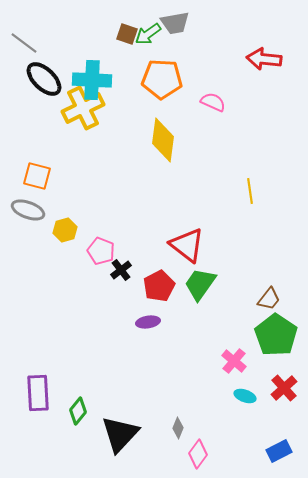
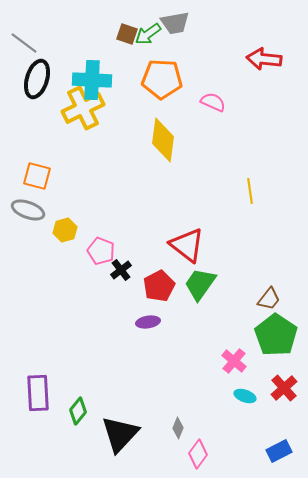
black ellipse: moved 7 px left; rotated 63 degrees clockwise
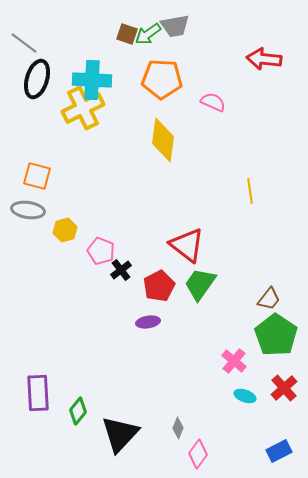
gray trapezoid: moved 3 px down
gray ellipse: rotated 12 degrees counterclockwise
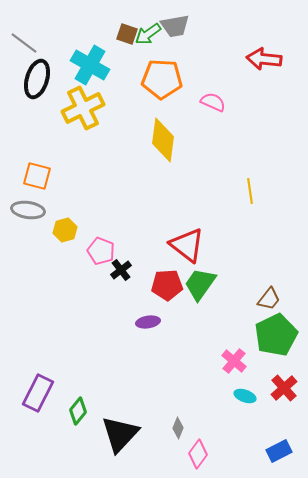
cyan cross: moved 2 px left, 15 px up; rotated 27 degrees clockwise
red pentagon: moved 8 px right, 1 px up; rotated 24 degrees clockwise
green pentagon: rotated 12 degrees clockwise
purple rectangle: rotated 30 degrees clockwise
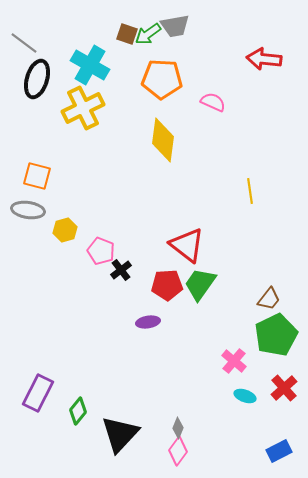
pink diamond: moved 20 px left, 3 px up
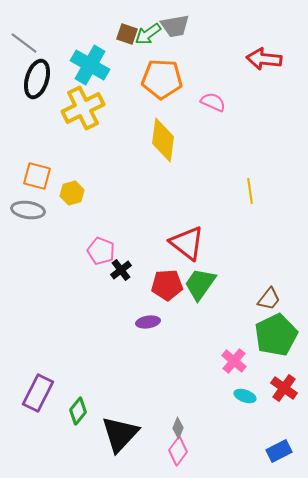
yellow hexagon: moved 7 px right, 37 px up
red triangle: moved 2 px up
red cross: rotated 12 degrees counterclockwise
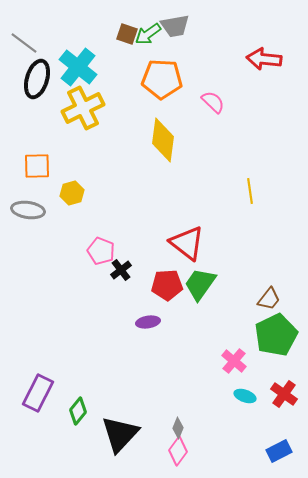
cyan cross: moved 12 px left, 2 px down; rotated 9 degrees clockwise
pink semicircle: rotated 20 degrees clockwise
orange square: moved 10 px up; rotated 16 degrees counterclockwise
red cross: moved 6 px down
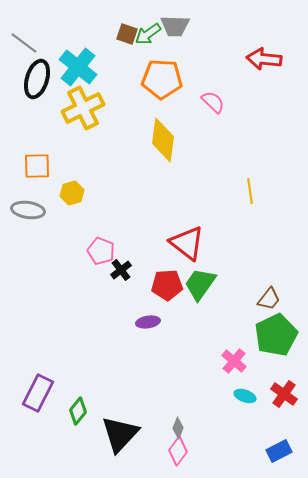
gray trapezoid: rotated 12 degrees clockwise
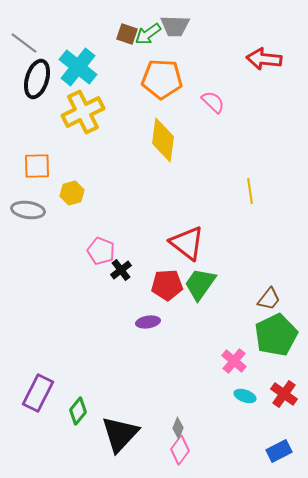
yellow cross: moved 4 px down
pink diamond: moved 2 px right, 1 px up
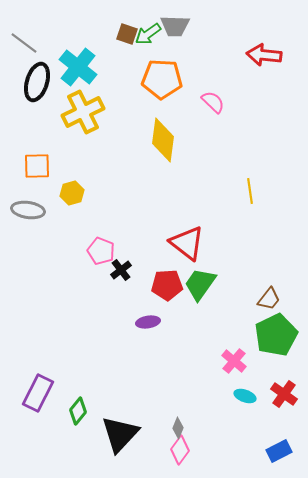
red arrow: moved 4 px up
black ellipse: moved 3 px down
